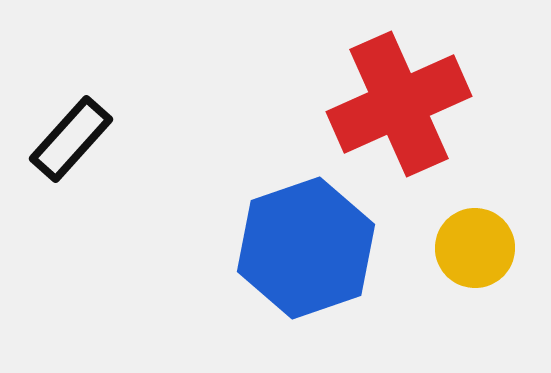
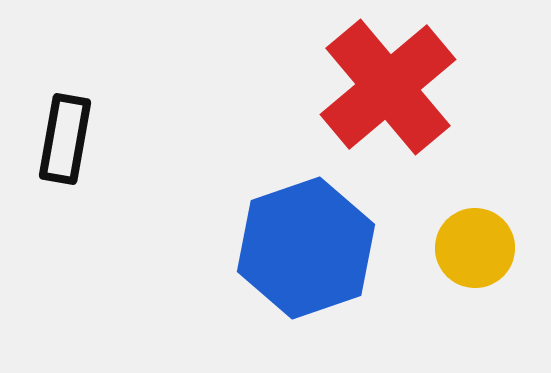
red cross: moved 11 px left, 17 px up; rotated 16 degrees counterclockwise
black rectangle: moved 6 px left; rotated 32 degrees counterclockwise
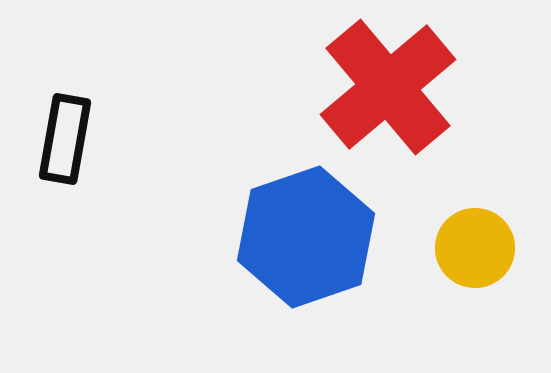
blue hexagon: moved 11 px up
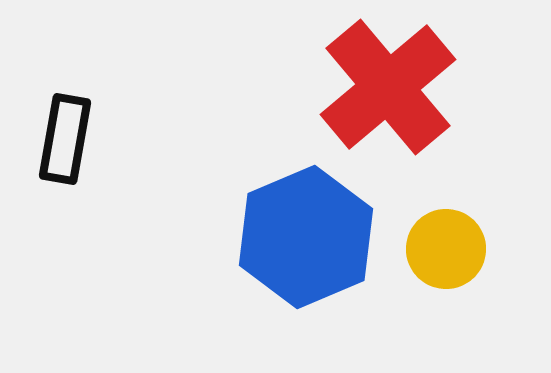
blue hexagon: rotated 4 degrees counterclockwise
yellow circle: moved 29 px left, 1 px down
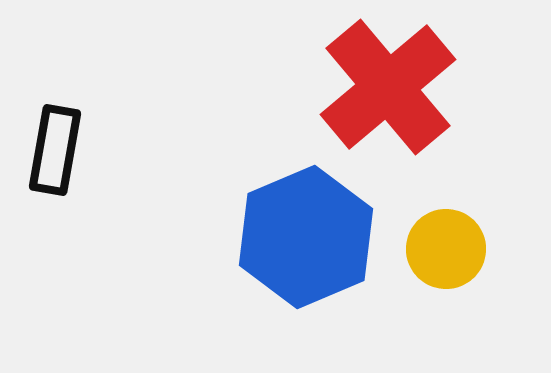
black rectangle: moved 10 px left, 11 px down
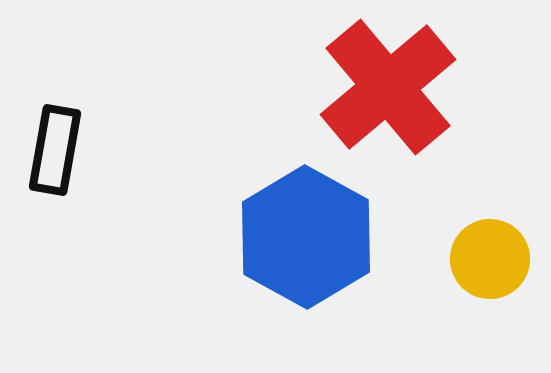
blue hexagon: rotated 8 degrees counterclockwise
yellow circle: moved 44 px right, 10 px down
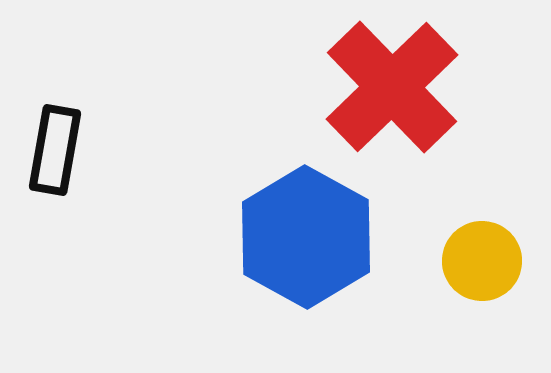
red cross: moved 4 px right; rotated 4 degrees counterclockwise
yellow circle: moved 8 px left, 2 px down
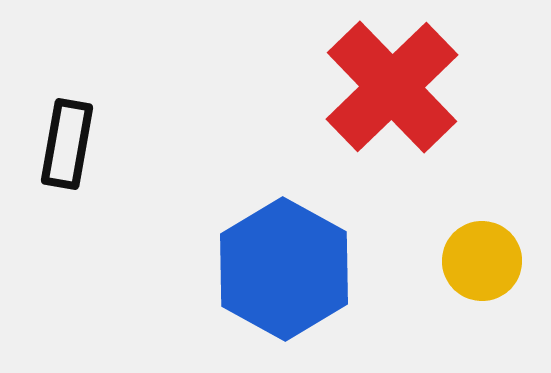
black rectangle: moved 12 px right, 6 px up
blue hexagon: moved 22 px left, 32 px down
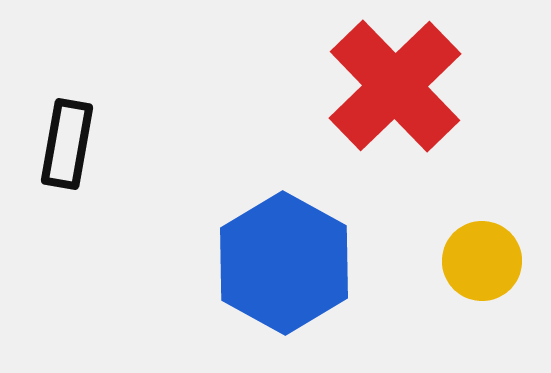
red cross: moved 3 px right, 1 px up
blue hexagon: moved 6 px up
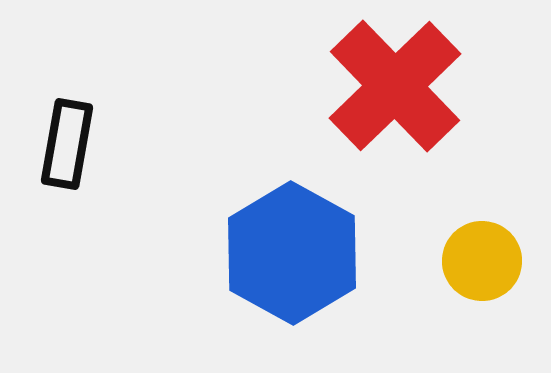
blue hexagon: moved 8 px right, 10 px up
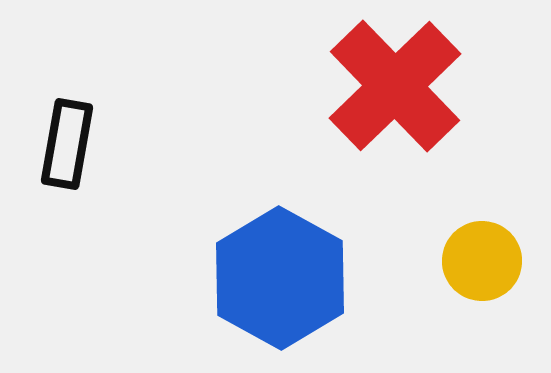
blue hexagon: moved 12 px left, 25 px down
